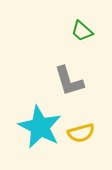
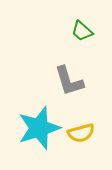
cyan star: moved 1 px left, 1 px down; rotated 27 degrees clockwise
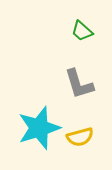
gray L-shape: moved 10 px right, 3 px down
yellow semicircle: moved 1 px left, 4 px down
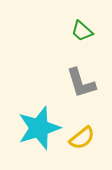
gray L-shape: moved 2 px right, 1 px up
yellow semicircle: moved 2 px right, 1 px down; rotated 24 degrees counterclockwise
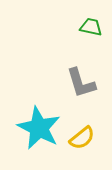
green trapezoid: moved 9 px right, 4 px up; rotated 150 degrees clockwise
cyan star: rotated 27 degrees counterclockwise
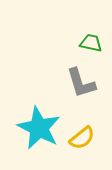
green trapezoid: moved 16 px down
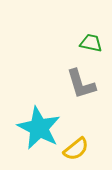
gray L-shape: moved 1 px down
yellow semicircle: moved 6 px left, 11 px down
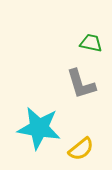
cyan star: rotated 18 degrees counterclockwise
yellow semicircle: moved 5 px right
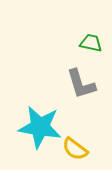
cyan star: moved 1 px right, 1 px up
yellow semicircle: moved 6 px left; rotated 76 degrees clockwise
